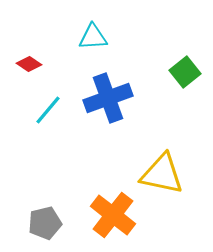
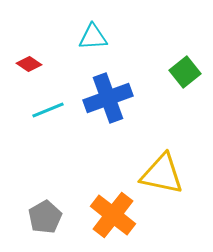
cyan line: rotated 28 degrees clockwise
gray pentagon: moved 6 px up; rotated 16 degrees counterclockwise
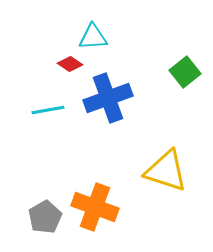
red diamond: moved 41 px right
cyan line: rotated 12 degrees clockwise
yellow triangle: moved 4 px right, 3 px up; rotated 6 degrees clockwise
orange cross: moved 18 px left, 8 px up; rotated 18 degrees counterclockwise
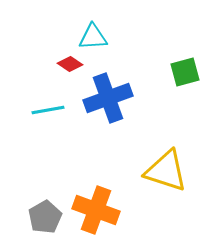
green square: rotated 24 degrees clockwise
orange cross: moved 1 px right, 3 px down
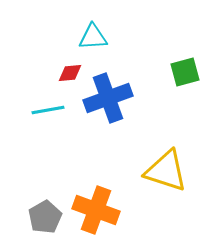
red diamond: moved 9 px down; rotated 40 degrees counterclockwise
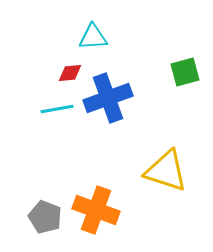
cyan line: moved 9 px right, 1 px up
gray pentagon: rotated 20 degrees counterclockwise
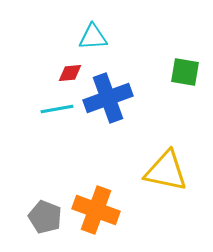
green square: rotated 24 degrees clockwise
yellow triangle: rotated 6 degrees counterclockwise
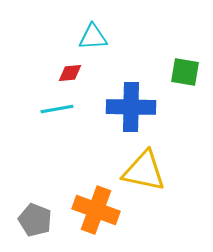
blue cross: moved 23 px right, 9 px down; rotated 21 degrees clockwise
yellow triangle: moved 22 px left
gray pentagon: moved 10 px left, 3 px down
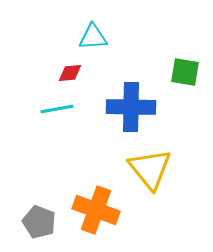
yellow triangle: moved 6 px right, 2 px up; rotated 39 degrees clockwise
gray pentagon: moved 4 px right, 2 px down
